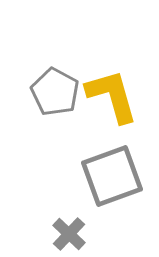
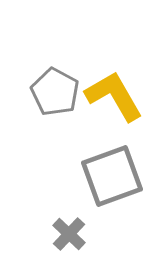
yellow L-shape: moved 2 px right; rotated 14 degrees counterclockwise
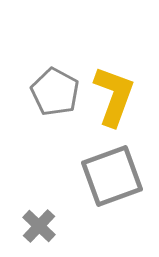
yellow L-shape: rotated 50 degrees clockwise
gray cross: moved 30 px left, 8 px up
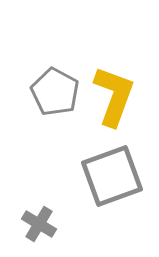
gray cross: moved 2 px up; rotated 12 degrees counterclockwise
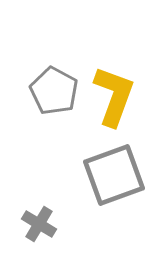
gray pentagon: moved 1 px left, 1 px up
gray square: moved 2 px right, 1 px up
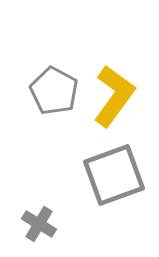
yellow L-shape: rotated 16 degrees clockwise
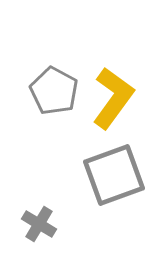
yellow L-shape: moved 1 px left, 2 px down
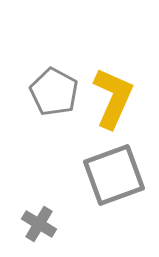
gray pentagon: moved 1 px down
yellow L-shape: rotated 12 degrees counterclockwise
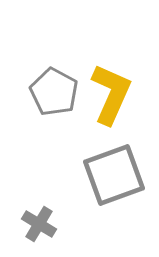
yellow L-shape: moved 2 px left, 4 px up
